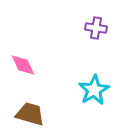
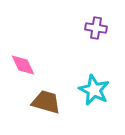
cyan star: rotated 16 degrees counterclockwise
brown trapezoid: moved 16 px right, 12 px up
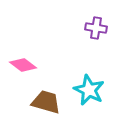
pink diamond: rotated 28 degrees counterclockwise
cyan star: moved 5 px left
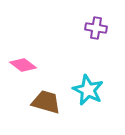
cyan star: moved 1 px left
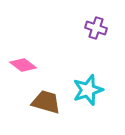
purple cross: rotated 10 degrees clockwise
cyan star: rotated 28 degrees clockwise
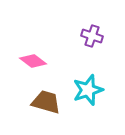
purple cross: moved 4 px left, 8 px down
pink diamond: moved 10 px right, 4 px up
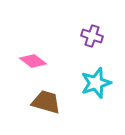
cyan star: moved 8 px right, 7 px up
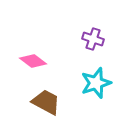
purple cross: moved 1 px right, 3 px down
brown trapezoid: rotated 12 degrees clockwise
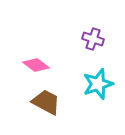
pink diamond: moved 3 px right, 4 px down
cyan star: moved 2 px right, 1 px down
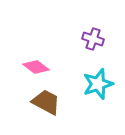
pink diamond: moved 2 px down
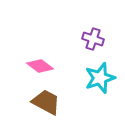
pink diamond: moved 4 px right, 1 px up
cyan star: moved 2 px right, 6 px up
